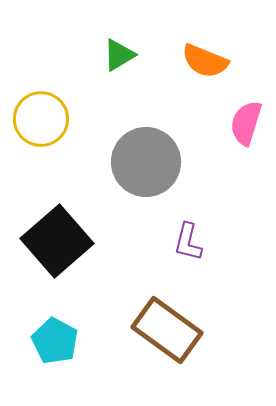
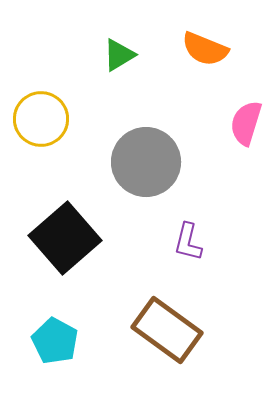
orange semicircle: moved 12 px up
black square: moved 8 px right, 3 px up
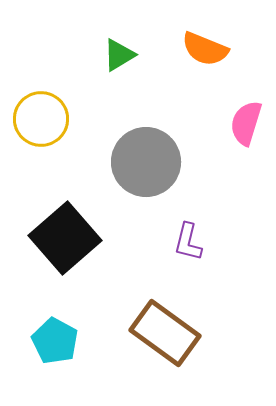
brown rectangle: moved 2 px left, 3 px down
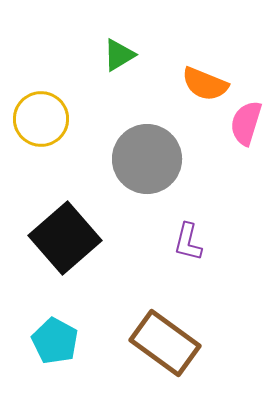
orange semicircle: moved 35 px down
gray circle: moved 1 px right, 3 px up
brown rectangle: moved 10 px down
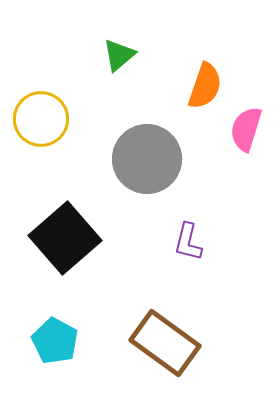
green triangle: rotated 9 degrees counterclockwise
orange semicircle: moved 2 px down; rotated 93 degrees counterclockwise
pink semicircle: moved 6 px down
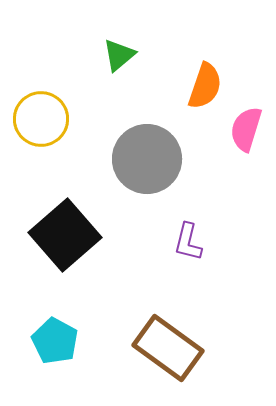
black square: moved 3 px up
brown rectangle: moved 3 px right, 5 px down
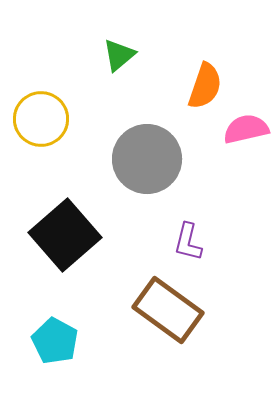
pink semicircle: rotated 60 degrees clockwise
brown rectangle: moved 38 px up
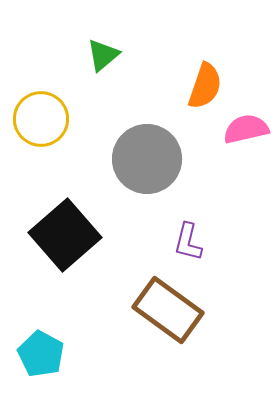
green triangle: moved 16 px left
cyan pentagon: moved 14 px left, 13 px down
